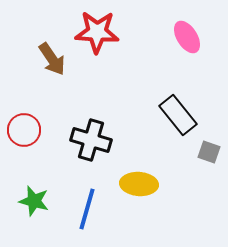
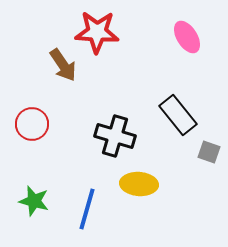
brown arrow: moved 11 px right, 6 px down
red circle: moved 8 px right, 6 px up
black cross: moved 24 px right, 4 px up
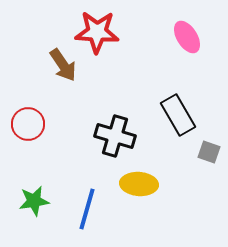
black rectangle: rotated 9 degrees clockwise
red circle: moved 4 px left
green star: rotated 24 degrees counterclockwise
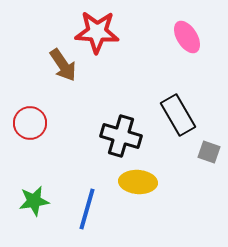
red circle: moved 2 px right, 1 px up
black cross: moved 6 px right
yellow ellipse: moved 1 px left, 2 px up
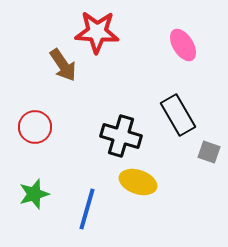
pink ellipse: moved 4 px left, 8 px down
red circle: moved 5 px right, 4 px down
yellow ellipse: rotated 15 degrees clockwise
green star: moved 7 px up; rotated 8 degrees counterclockwise
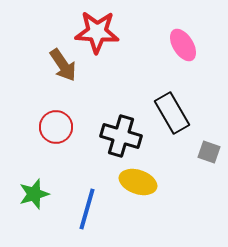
black rectangle: moved 6 px left, 2 px up
red circle: moved 21 px right
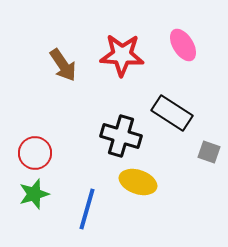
red star: moved 25 px right, 23 px down
black rectangle: rotated 27 degrees counterclockwise
red circle: moved 21 px left, 26 px down
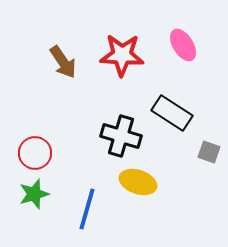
brown arrow: moved 3 px up
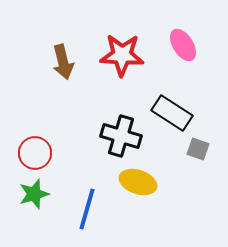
brown arrow: rotated 20 degrees clockwise
gray square: moved 11 px left, 3 px up
